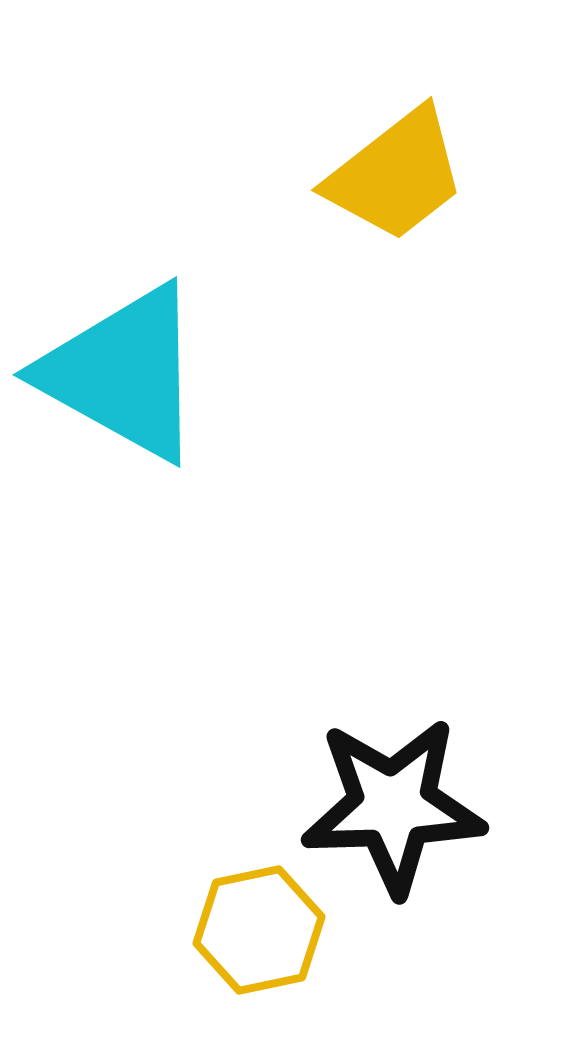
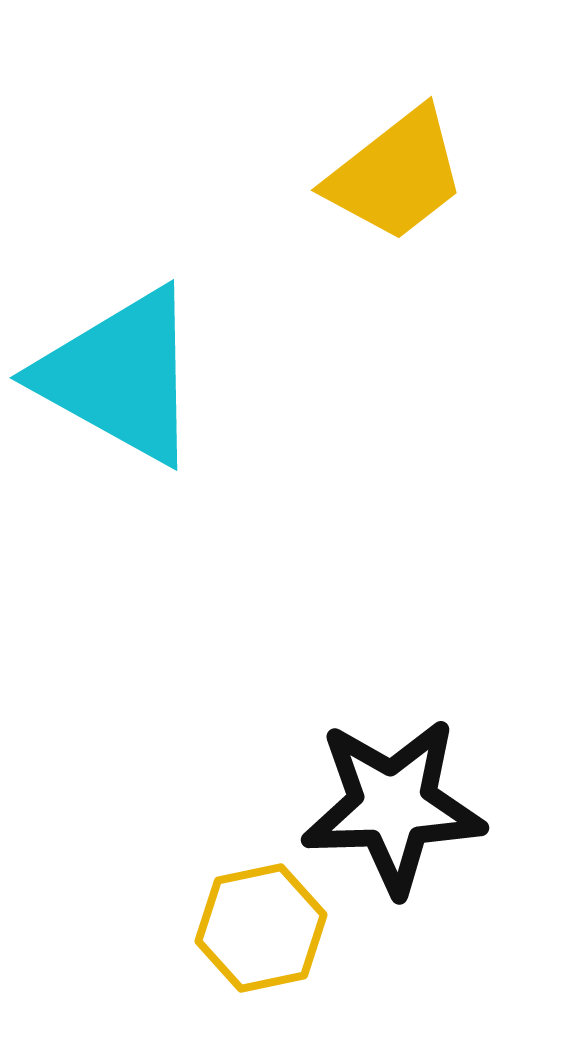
cyan triangle: moved 3 px left, 3 px down
yellow hexagon: moved 2 px right, 2 px up
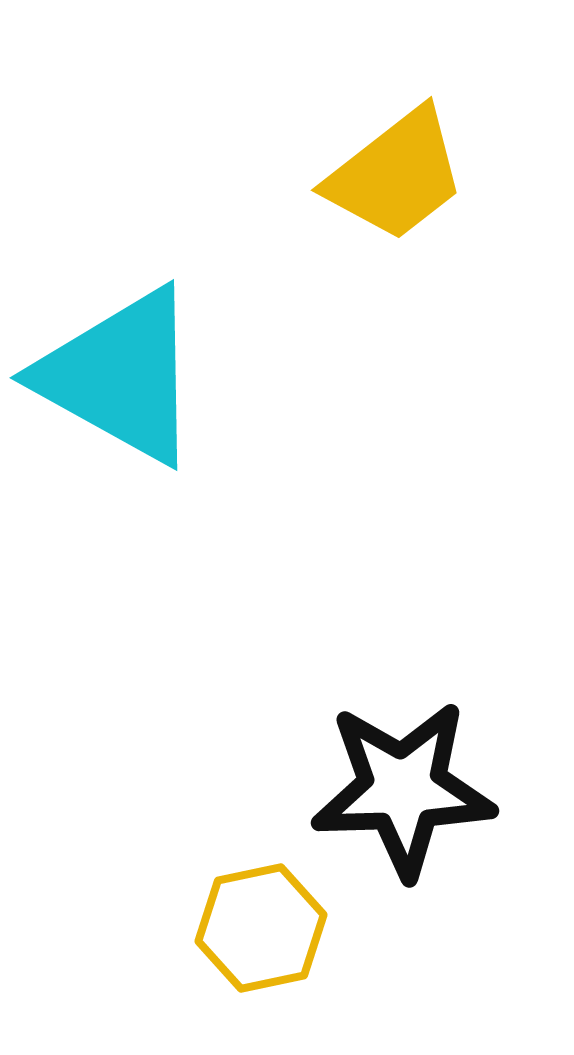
black star: moved 10 px right, 17 px up
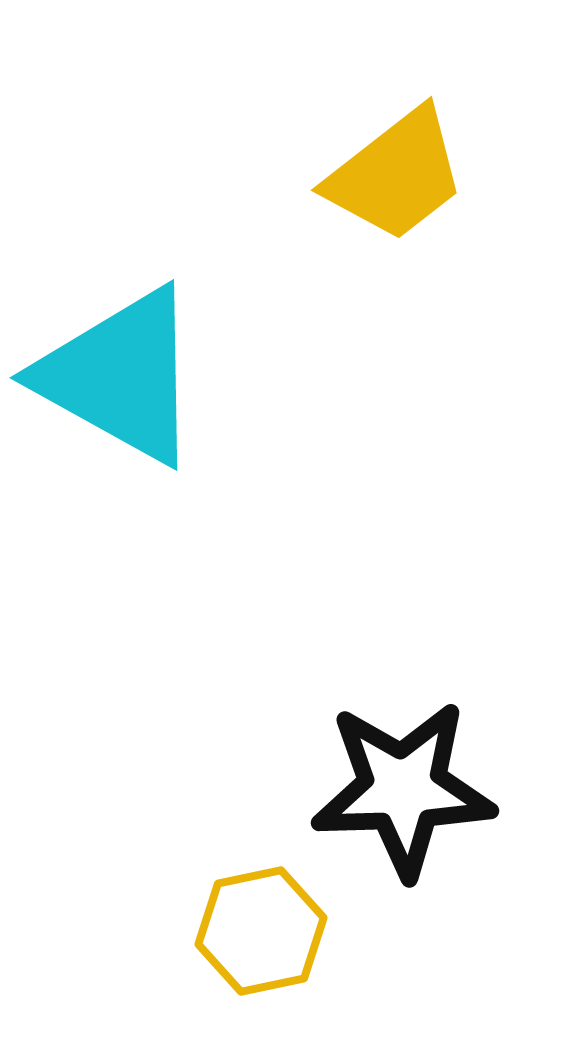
yellow hexagon: moved 3 px down
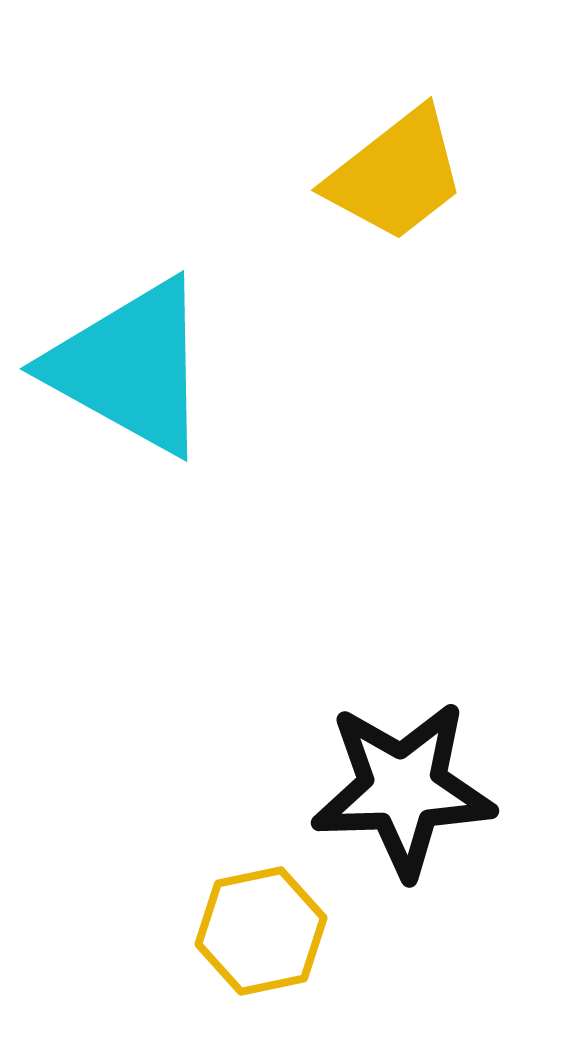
cyan triangle: moved 10 px right, 9 px up
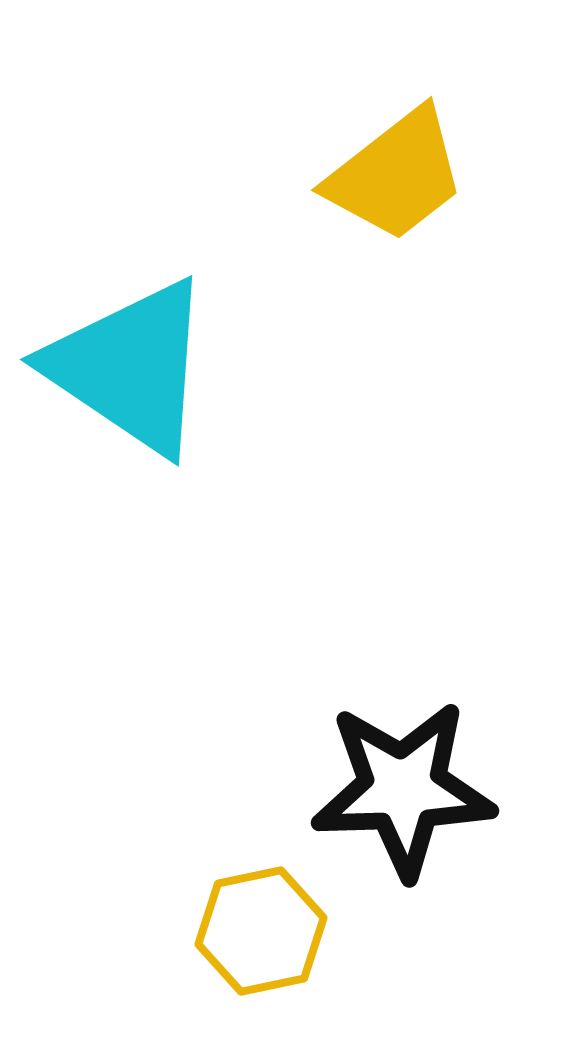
cyan triangle: rotated 5 degrees clockwise
